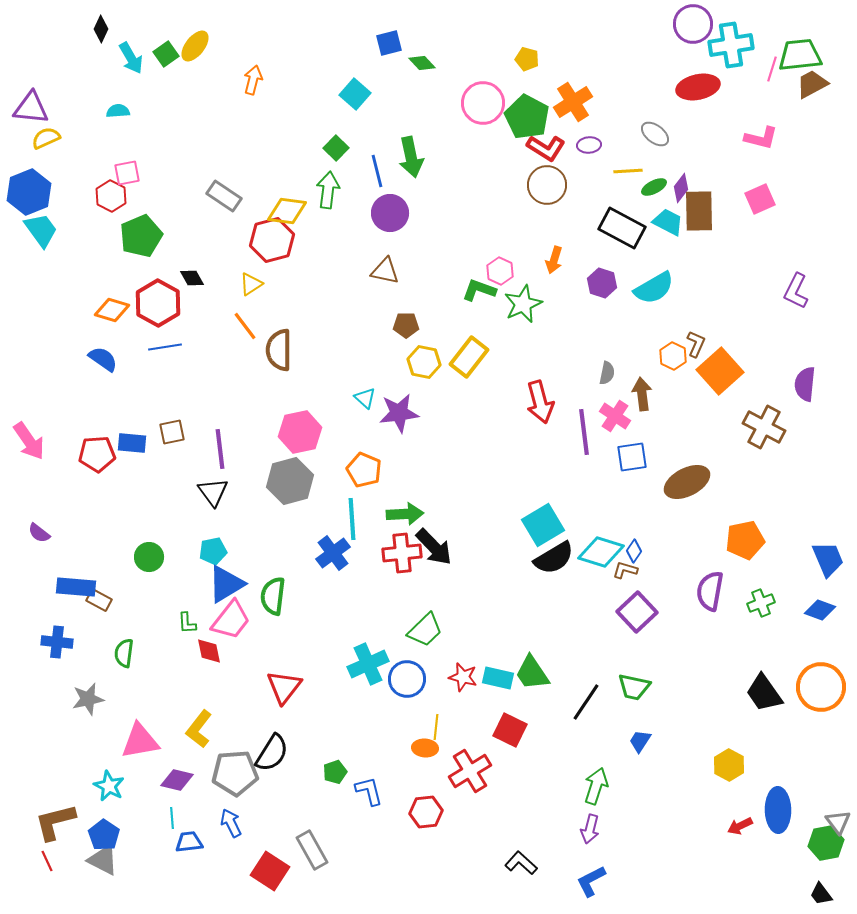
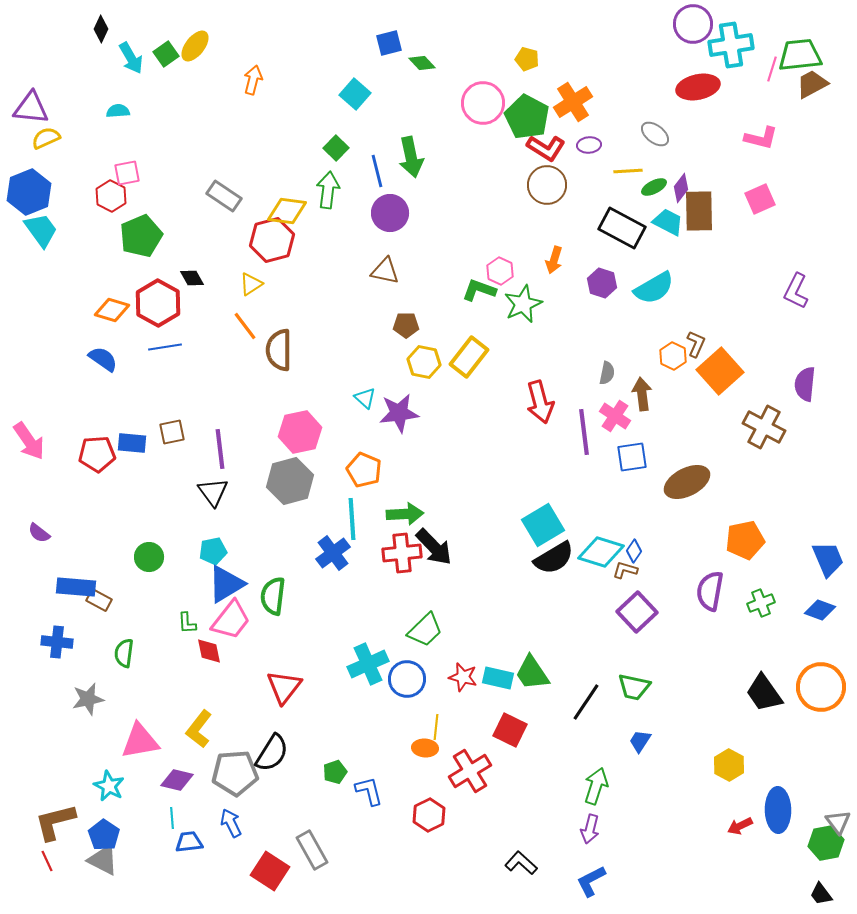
red hexagon at (426, 812): moved 3 px right, 3 px down; rotated 20 degrees counterclockwise
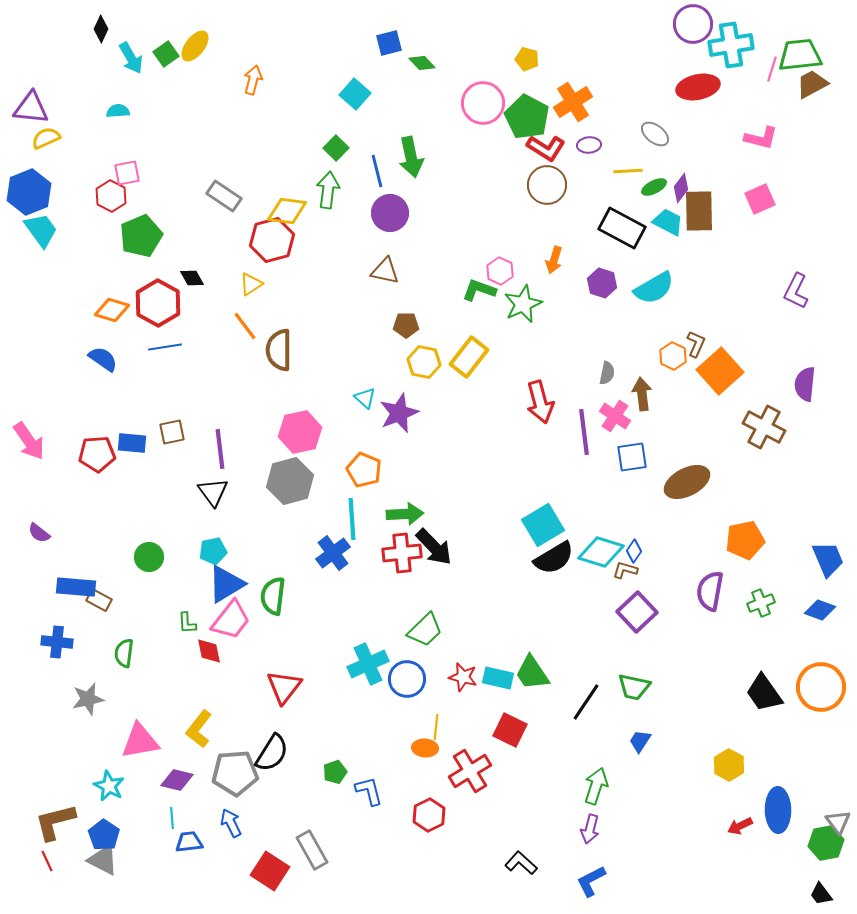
purple star at (399, 413): rotated 15 degrees counterclockwise
